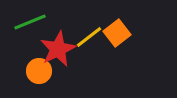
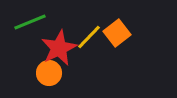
yellow line: rotated 8 degrees counterclockwise
red star: moved 1 px right, 1 px up
orange circle: moved 10 px right, 2 px down
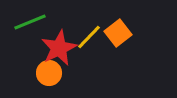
orange square: moved 1 px right
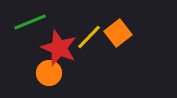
red star: rotated 24 degrees counterclockwise
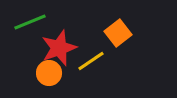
yellow line: moved 2 px right, 24 px down; rotated 12 degrees clockwise
red star: rotated 30 degrees clockwise
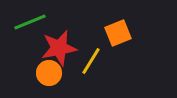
orange square: rotated 16 degrees clockwise
red star: rotated 9 degrees clockwise
yellow line: rotated 24 degrees counterclockwise
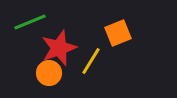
red star: rotated 9 degrees counterclockwise
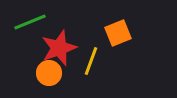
yellow line: rotated 12 degrees counterclockwise
